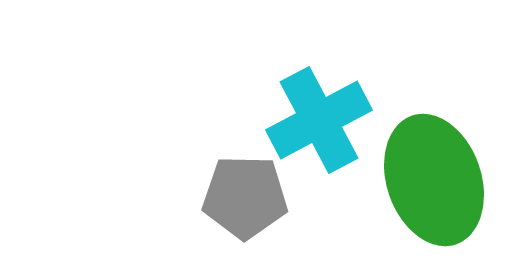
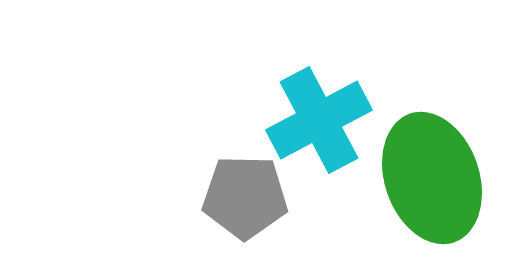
green ellipse: moved 2 px left, 2 px up
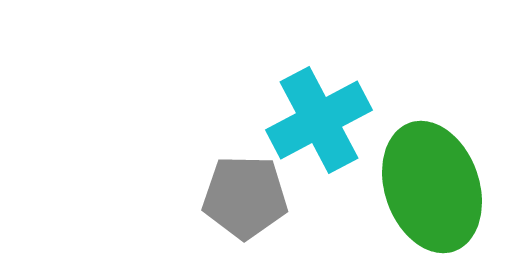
green ellipse: moved 9 px down
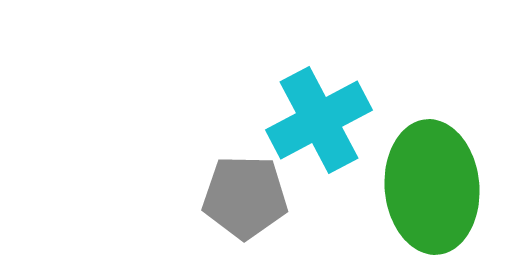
green ellipse: rotated 14 degrees clockwise
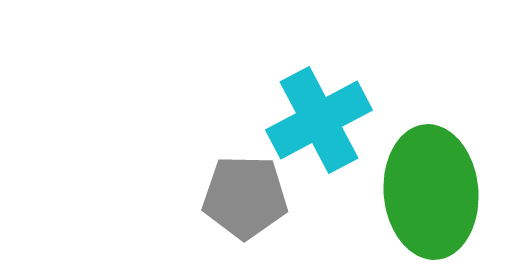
green ellipse: moved 1 px left, 5 px down
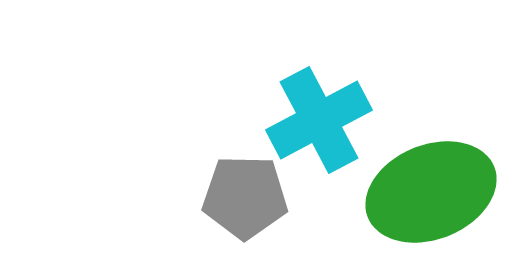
green ellipse: rotated 73 degrees clockwise
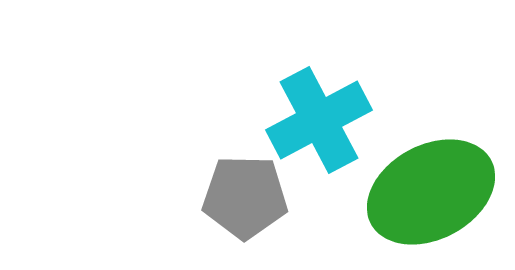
green ellipse: rotated 6 degrees counterclockwise
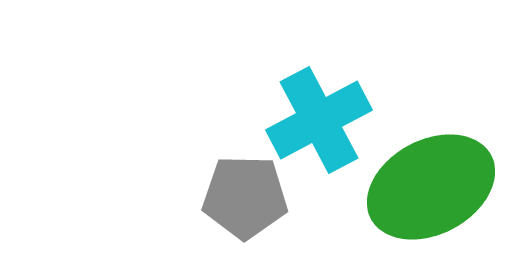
green ellipse: moved 5 px up
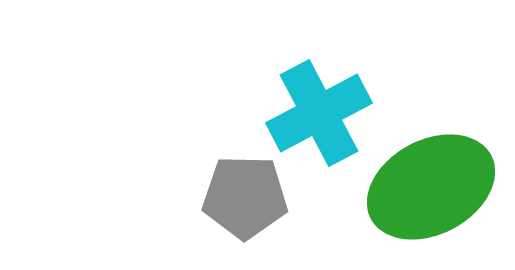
cyan cross: moved 7 px up
